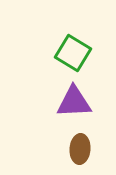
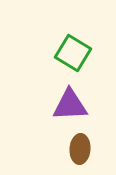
purple triangle: moved 4 px left, 3 px down
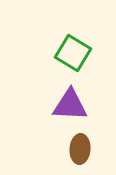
purple triangle: rotated 6 degrees clockwise
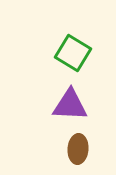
brown ellipse: moved 2 px left
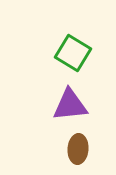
purple triangle: rotated 9 degrees counterclockwise
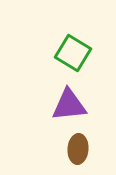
purple triangle: moved 1 px left
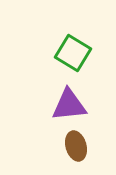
brown ellipse: moved 2 px left, 3 px up; rotated 20 degrees counterclockwise
